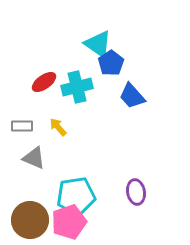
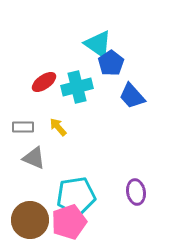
gray rectangle: moved 1 px right, 1 px down
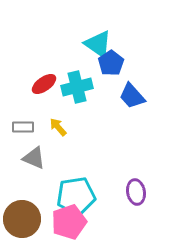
red ellipse: moved 2 px down
brown circle: moved 8 px left, 1 px up
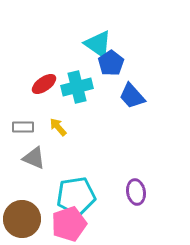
pink pentagon: moved 2 px down
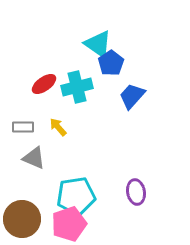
blue trapezoid: rotated 84 degrees clockwise
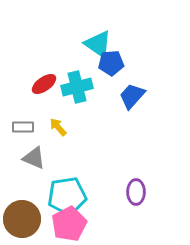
blue pentagon: rotated 30 degrees clockwise
purple ellipse: rotated 10 degrees clockwise
cyan pentagon: moved 9 px left
pink pentagon: rotated 8 degrees counterclockwise
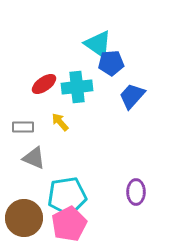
cyan cross: rotated 8 degrees clockwise
yellow arrow: moved 2 px right, 5 px up
brown circle: moved 2 px right, 1 px up
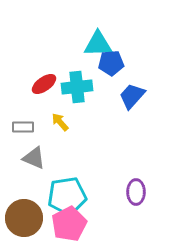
cyan triangle: rotated 36 degrees counterclockwise
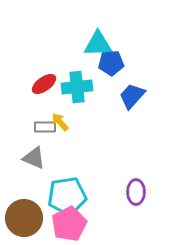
gray rectangle: moved 22 px right
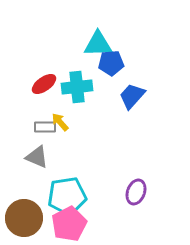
gray triangle: moved 3 px right, 1 px up
purple ellipse: rotated 20 degrees clockwise
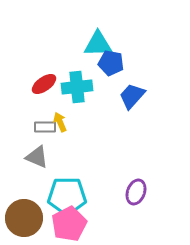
blue pentagon: rotated 15 degrees clockwise
yellow arrow: rotated 18 degrees clockwise
cyan pentagon: rotated 9 degrees clockwise
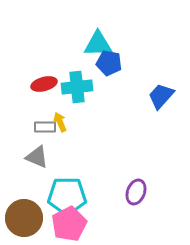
blue pentagon: moved 2 px left
red ellipse: rotated 20 degrees clockwise
blue trapezoid: moved 29 px right
